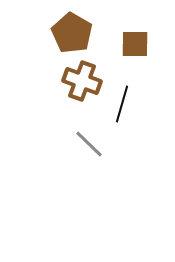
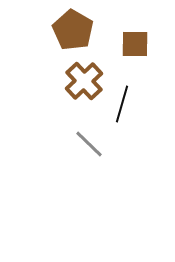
brown pentagon: moved 1 px right, 3 px up
brown cross: moved 2 px right; rotated 27 degrees clockwise
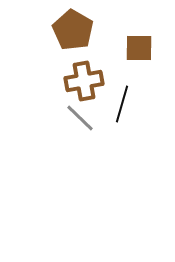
brown square: moved 4 px right, 4 px down
brown cross: rotated 33 degrees clockwise
gray line: moved 9 px left, 26 px up
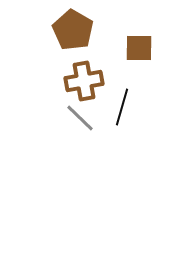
black line: moved 3 px down
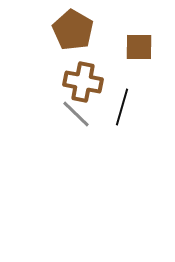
brown square: moved 1 px up
brown cross: moved 1 px left, 1 px down; rotated 21 degrees clockwise
gray line: moved 4 px left, 4 px up
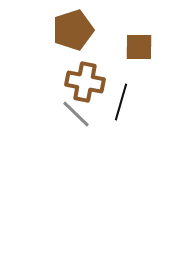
brown pentagon: rotated 24 degrees clockwise
brown cross: moved 2 px right
black line: moved 1 px left, 5 px up
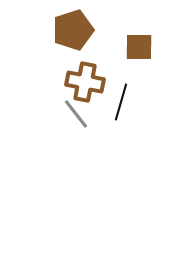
gray line: rotated 8 degrees clockwise
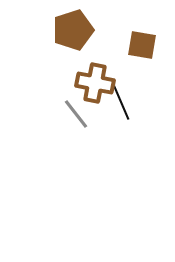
brown square: moved 3 px right, 2 px up; rotated 8 degrees clockwise
brown cross: moved 10 px right, 1 px down
black line: rotated 39 degrees counterclockwise
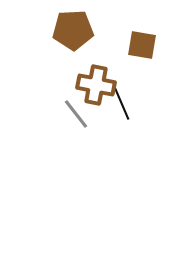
brown pentagon: rotated 15 degrees clockwise
brown cross: moved 1 px right, 2 px down
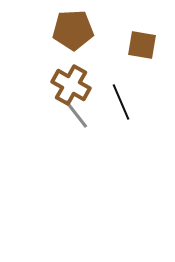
brown cross: moved 25 px left; rotated 18 degrees clockwise
